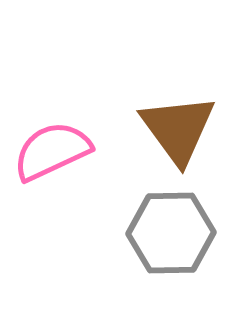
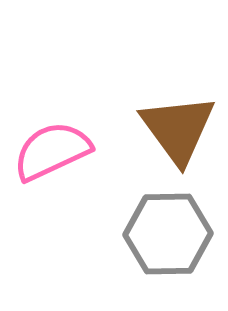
gray hexagon: moved 3 px left, 1 px down
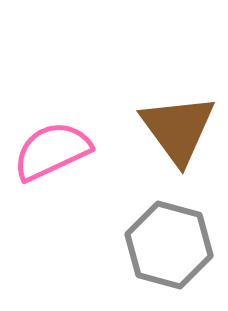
gray hexagon: moved 1 px right, 11 px down; rotated 16 degrees clockwise
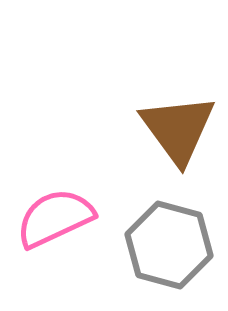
pink semicircle: moved 3 px right, 67 px down
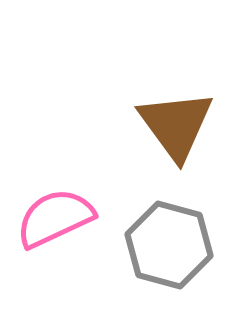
brown triangle: moved 2 px left, 4 px up
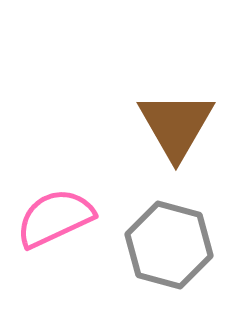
brown triangle: rotated 6 degrees clockwise
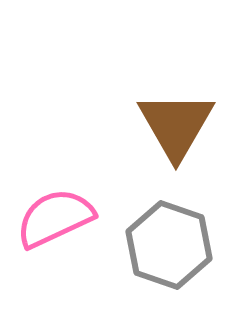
gray hexagon: rotated 4 degrees clockwise
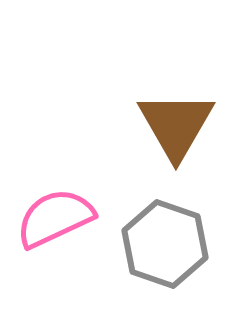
gray hexagon: moved 4 px left, 1 px up
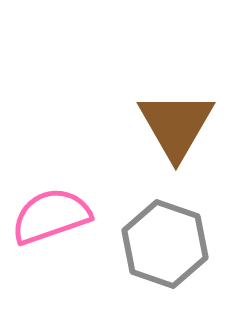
pink semicircle: moved 4 px left, 2 px up; rotated 6 degrees clockwise
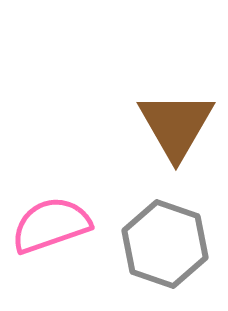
pink semicircle: moved 9 px down
